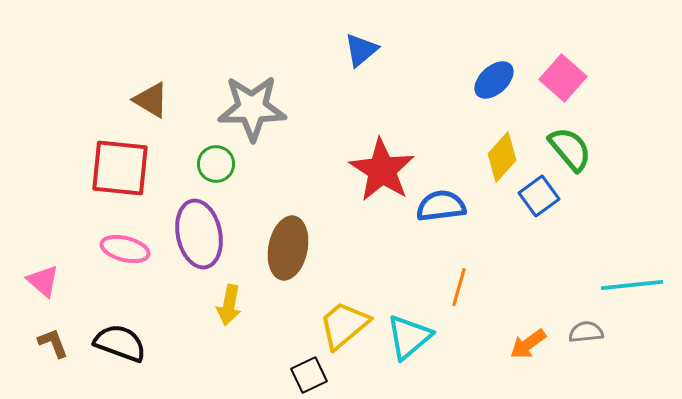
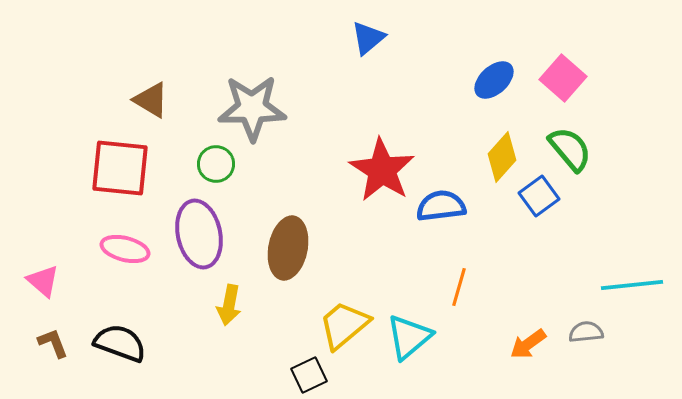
blue triangle: moved 7 px right, 12 px up
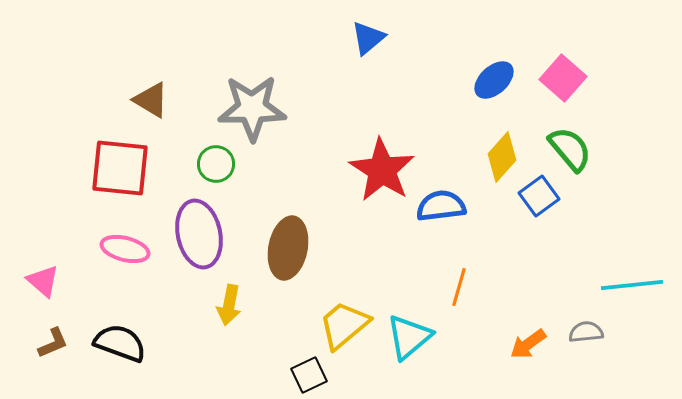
brown L-shape: rotated 88 degrees clockwise
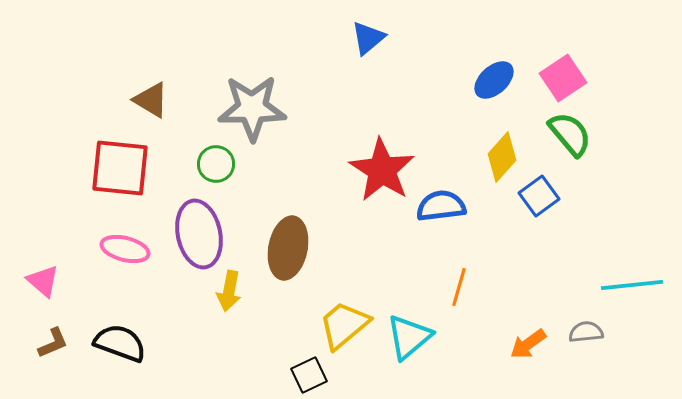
pink square: rotated 15 degrees clockwise
green semicircle: moved 15 px up
yellow arrow: moved 14 px up
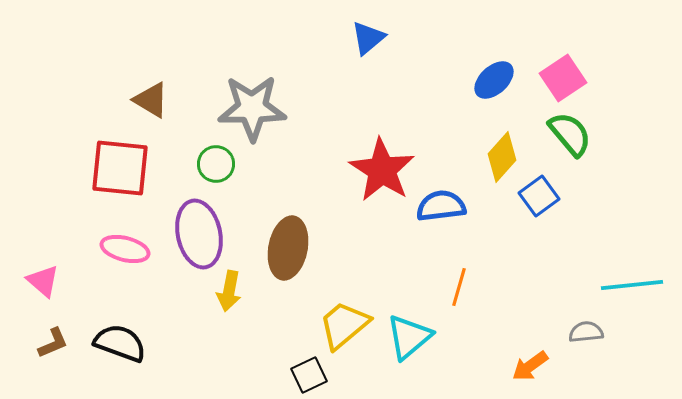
orange arrow: moved 2 px right, 22 px down
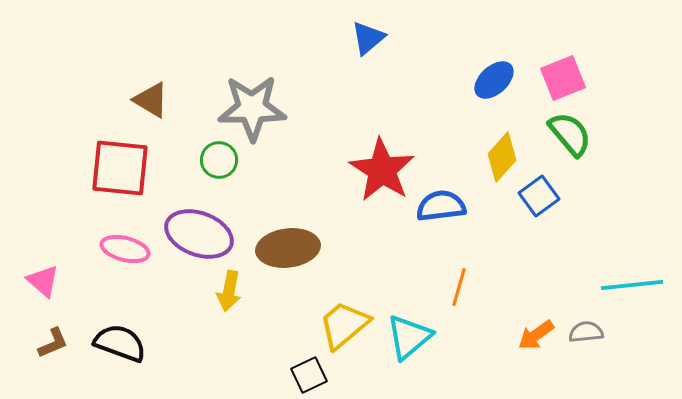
pink square: rotated 12 degrees clockwise
green circle: moved 3 px right, 4 px up
purple ellipse: rotated 58 degrees counterclockwise
brown ellipse: rotated 72 degrees clockwise
orange arrow: moved 6 px right, 31 px up
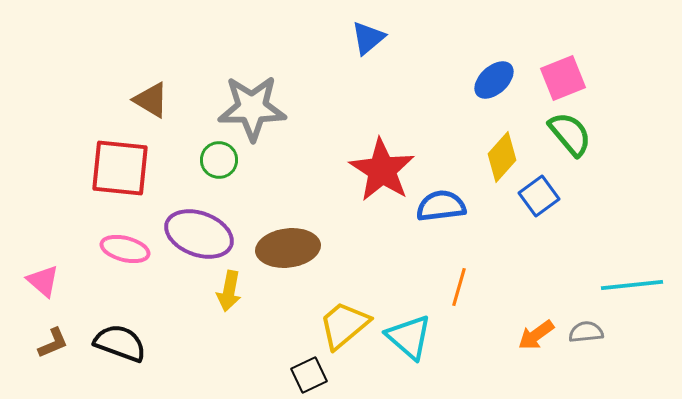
cyan triangle: rotated 39 degrees counterclockwise
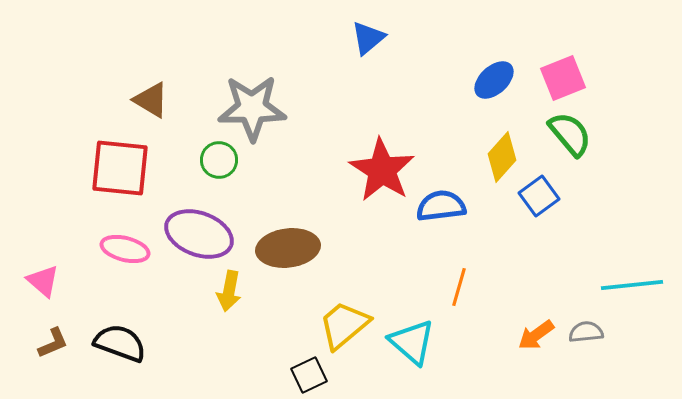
cyan triangle: moved 3 px right, 5 px down
